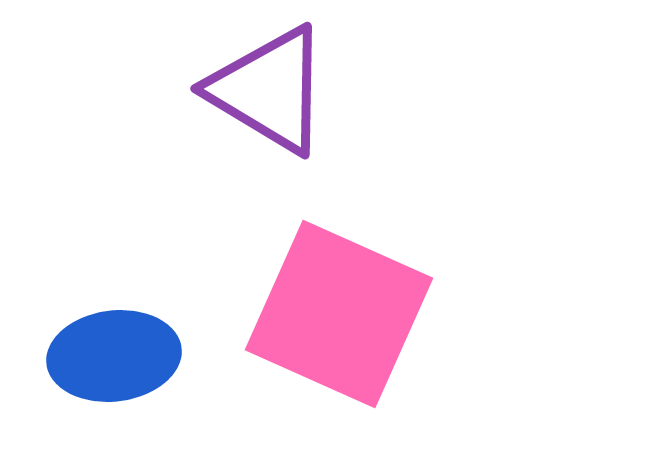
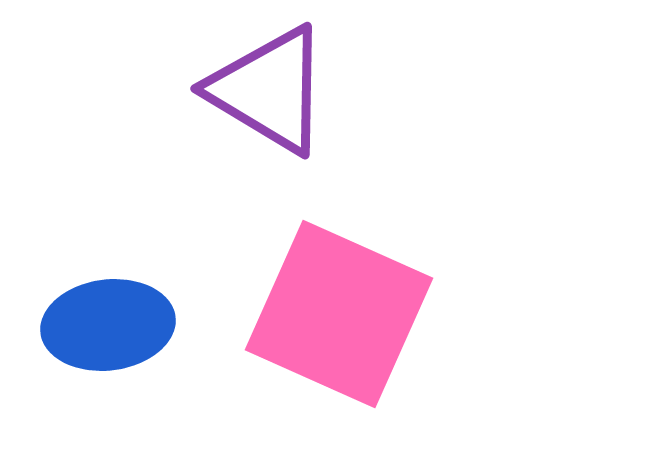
blue ellipse: moved 6 px left, 31 px up
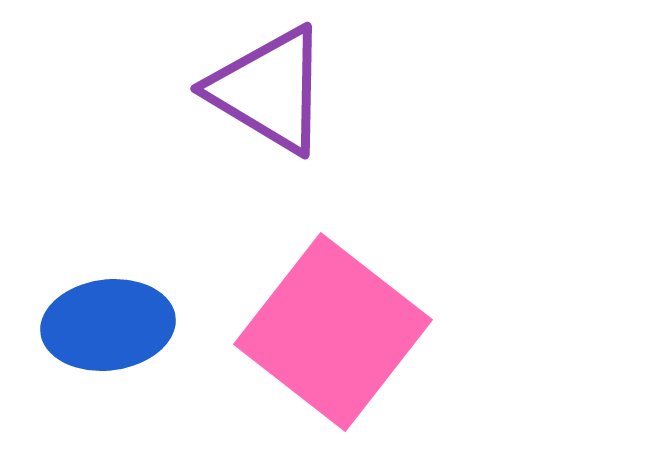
pink square: moved 6 px left, 18 px down; rotated 14 degrees clockwise
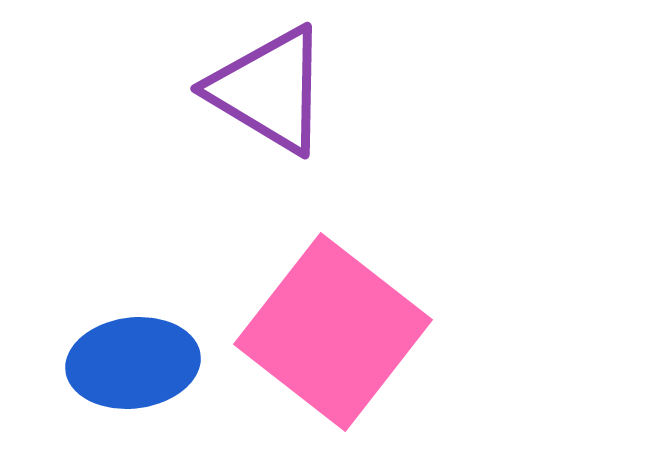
blue ellipse: moved 25 px right, 38 px down
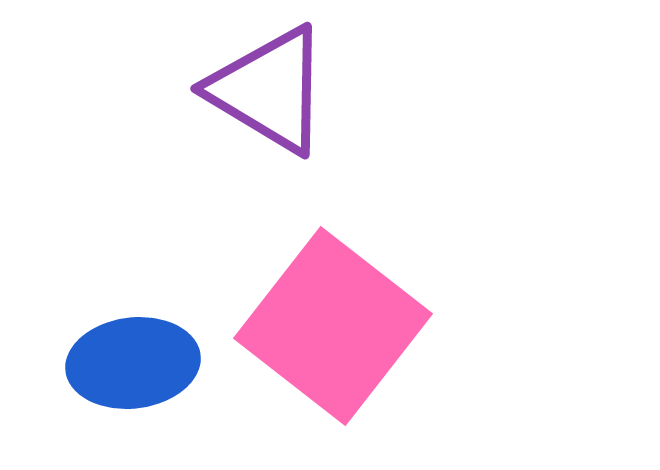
pink square: moved 6 px up
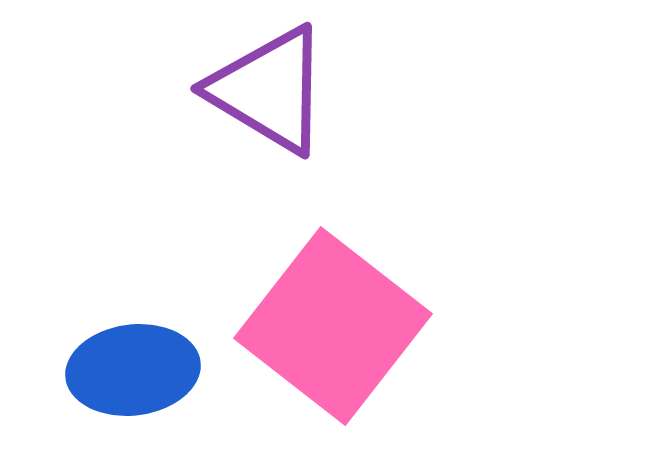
blue ellipse: moved 7 px down
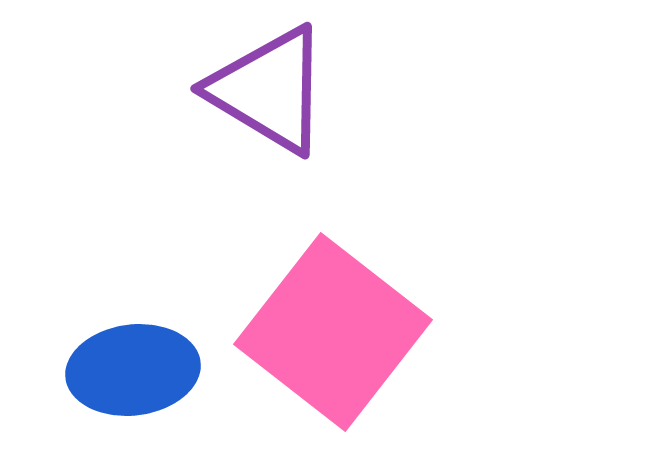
pink square: moved 6 px down
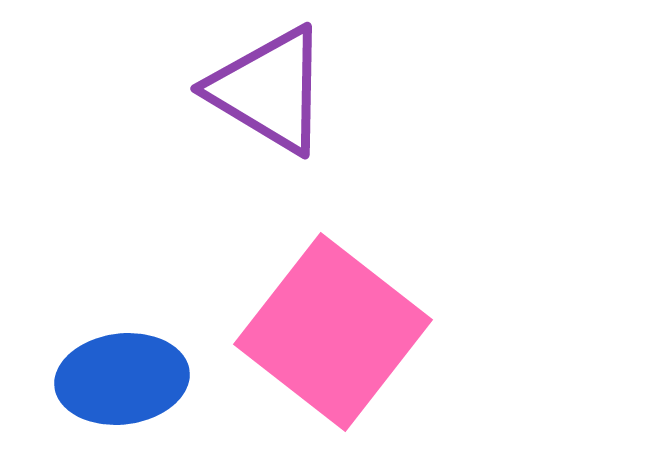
blue ellipse: moved 11 px left, 9 px down
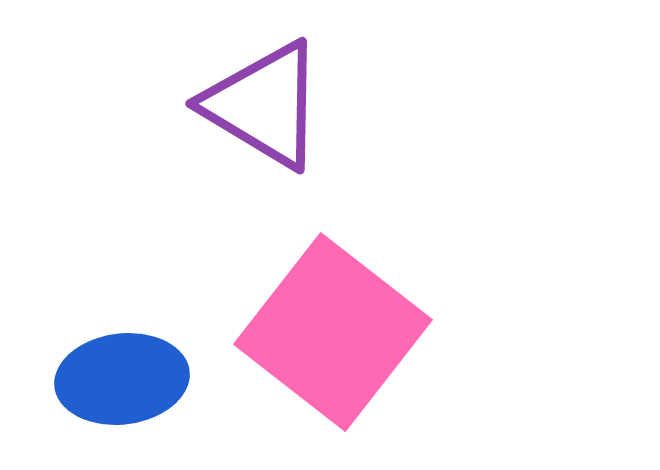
purple triangle: moved 5 px left, 15 px down
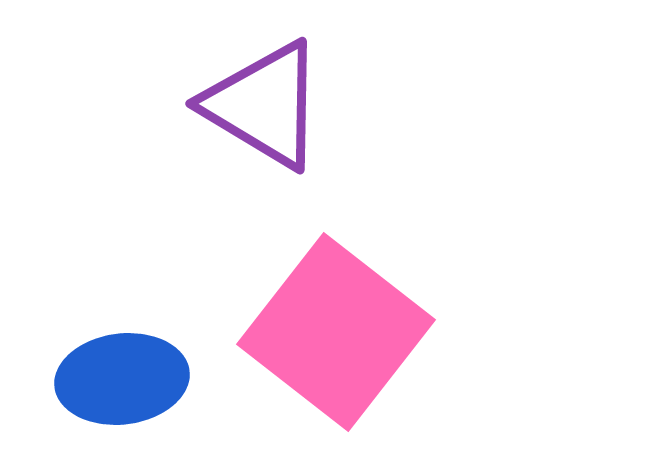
pink square: moved 3 px right
